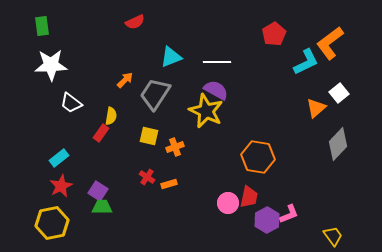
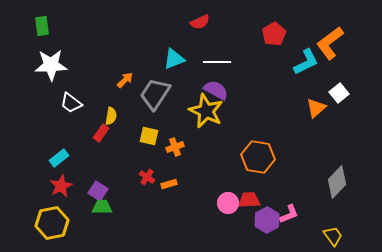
red semicircle: moved 65 px right
cyan triangle: moved 3 px right, 2 px down
gray diamond: moved 1 px left, 38 px down
red trapezoid: moved 3 px down; rotated 105 degrees counterclockwise
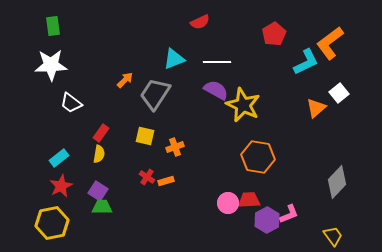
green rectangle: moved 11 px right
yellow star: moved 37 px right, 6 px up
yellow semicircle: moved 12 px left, 38 px down
yellow square: moved 4 px left
orange rectangle: moved 3 px left, 3 px up
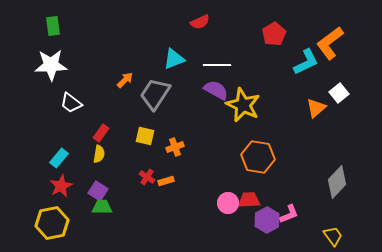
white line: moved 3 px down
cyan rectangle: rotated 12 degrees counterclockwise
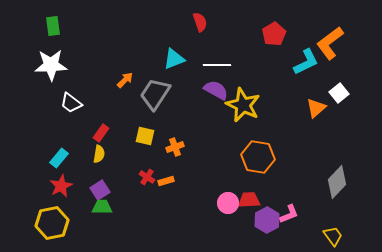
red semicircle: rotated 84 degrees counterclockwise
purple square: moved 2 px right, 1 px up; rotated 24 degrees clockwise
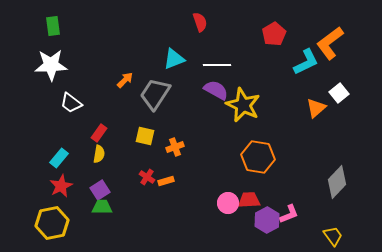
red rectangle: moved 2 px left
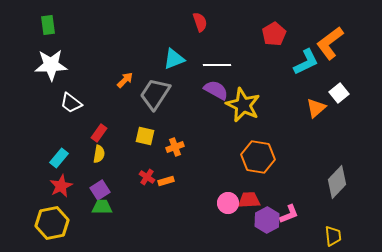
green rectangle: moved 5 px left, 1 px up
yellow trapezoid: rotated 30 degrees clockwise
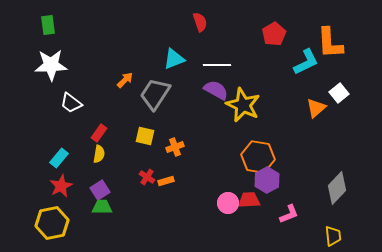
orange L-shape: rotated 56 degrees counterclockwise
gray diamond: moved 6 px down
purple hexagon: moved 40 px up
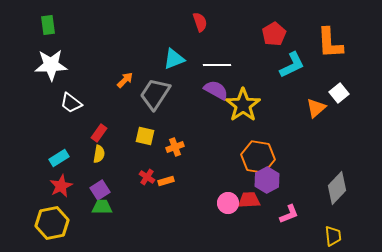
cyan L-shape: moved 14 px left, 3 px down
yellow star: rotated 12 degrees clockwise
cyan rectangle: rotated 18 degrees clockwise
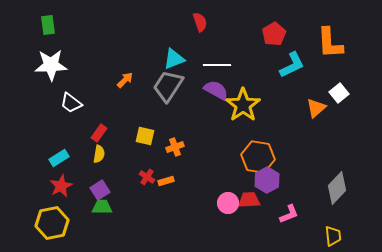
gray trapezoid: moved 13 px right, 8 px up
